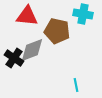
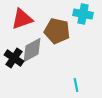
red triangle: moved 5 px left, 3 px down; rotated 25 degrees counterclockwise
gray diamond: rotated 8 degrees counterclockwise
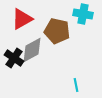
red triangle: rotated 10 degrees counterclockwise
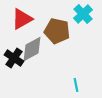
cyan cross: rotated 36 degrees clockwise
gray diamond: moved 1 px up
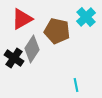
cyan cross: moved 3 px right, 3 px down
gray diamond: rotated 28 degrees counterclockwise
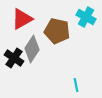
cyan cross: rotated 18 degrees counterclockwise
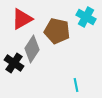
black cross: moved 5 px down
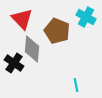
red triangle: rotated 45 degrees counterclockwise
brown pentagon: rotated 10 degrees clockwise
gray diamond: rotated 28 degrees counterclockwise
